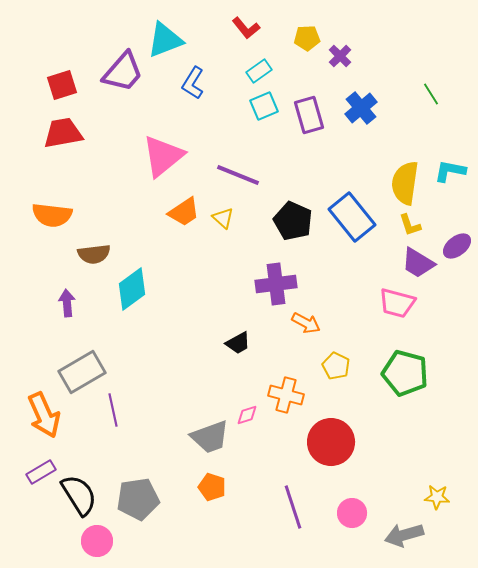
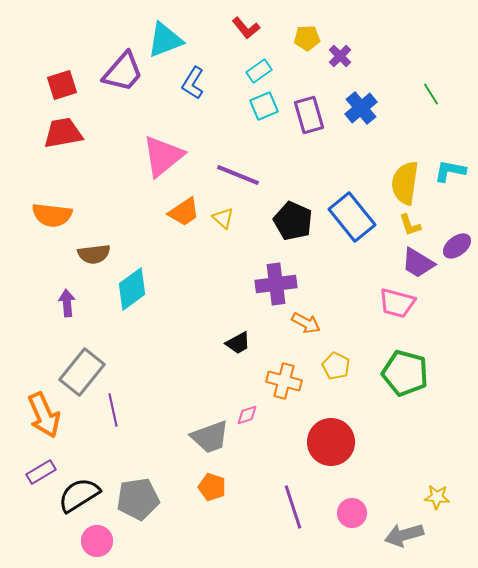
gray rectangle at (82, 372): rotated 21 degrees counterclockwise
orange cross at (286, 395): moved 2 px left, 14 px up
black semicircle at (79, 495): rotated 90 degrees counterclockwise
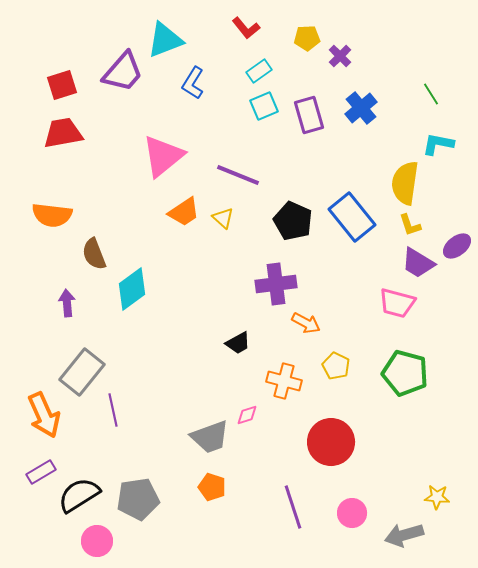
cyan L-shape at (450, 171): moved 12 px left, 27 px up
brown semicircle at (94, 254): rotated 76 degrees clockwise
